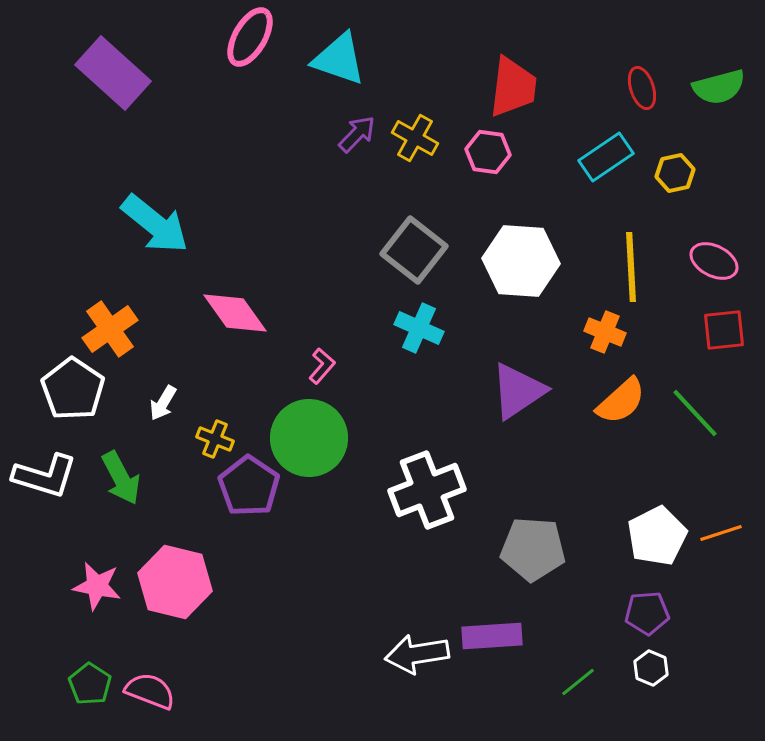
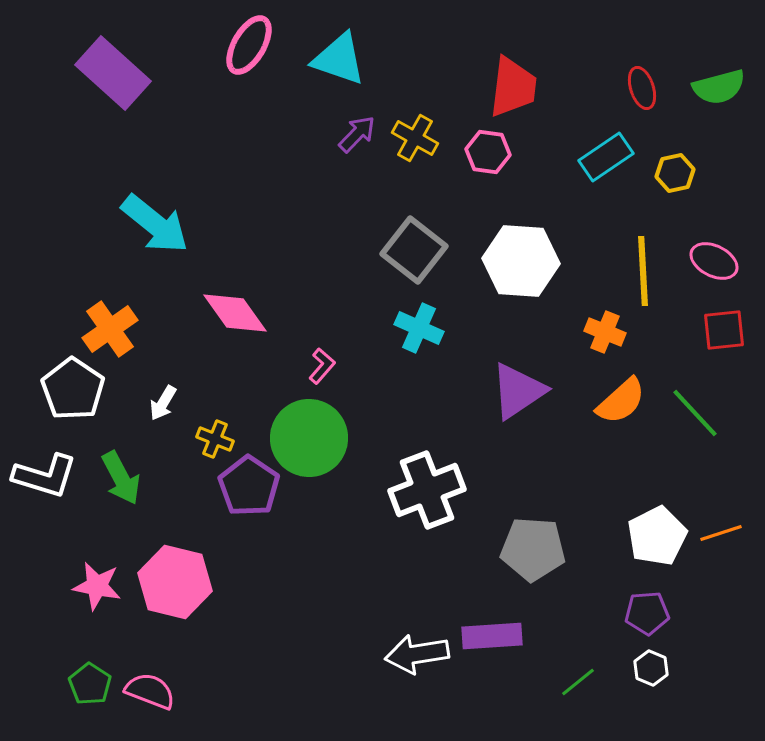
pink ellipse at (250, 37): moved 1 px left, 8 px down
yellow line at (631, 267): moved 12 px right, 4 px down
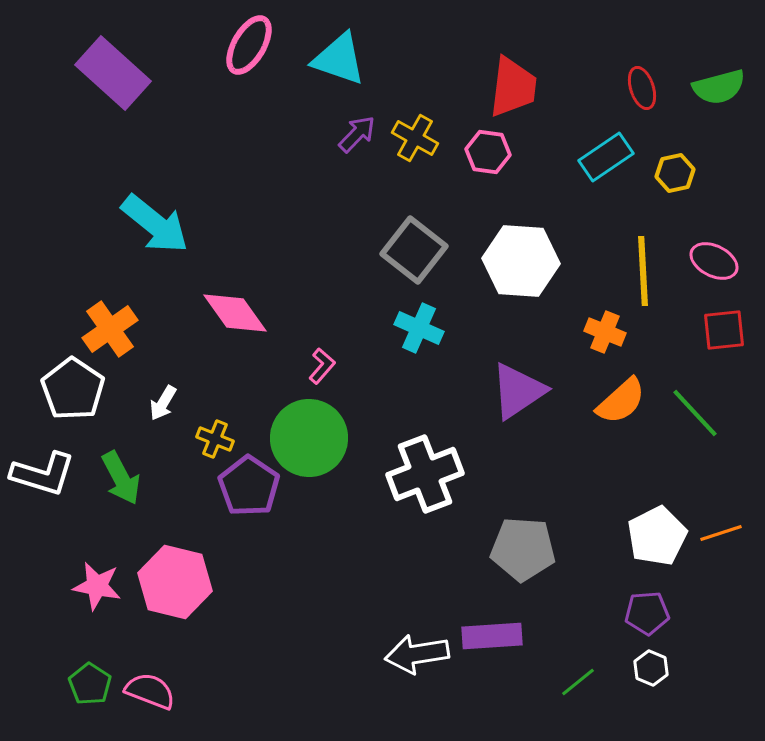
white L-shape at (45, 476): moved 2 px left, 2 px up
white cross at (427, 490): moved 2 px left, 16 px up
gray pentagon at (533, 549): moved 10 px left
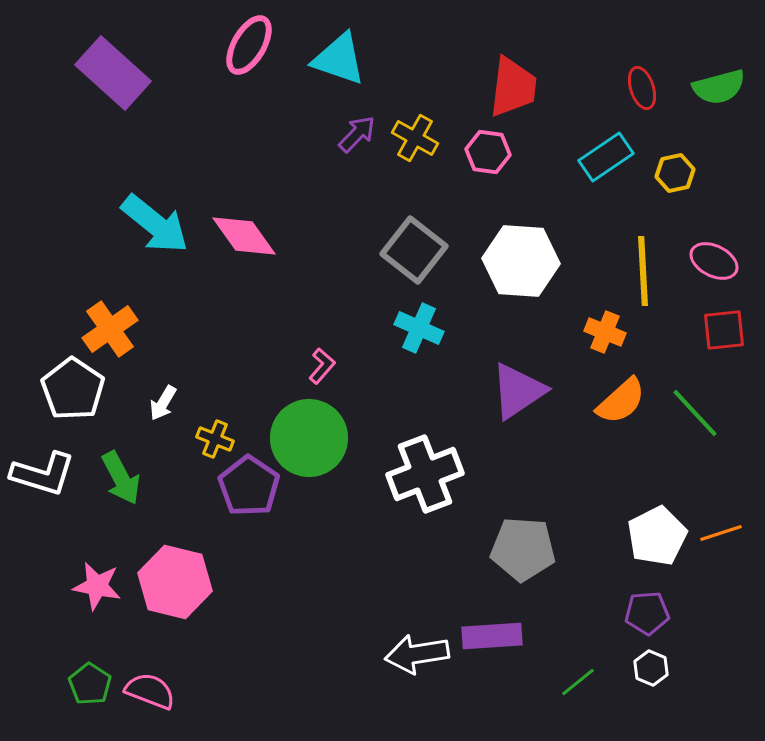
pink diamond at (235, 313): moved 9 px right, 77 px up
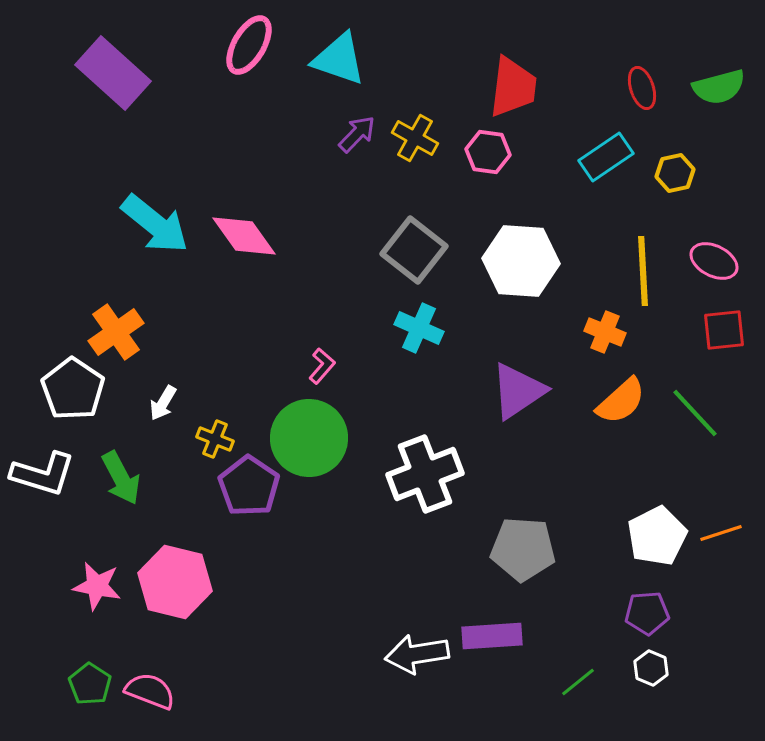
orange cross at (110, 329): moved 6 px right, 3 px down
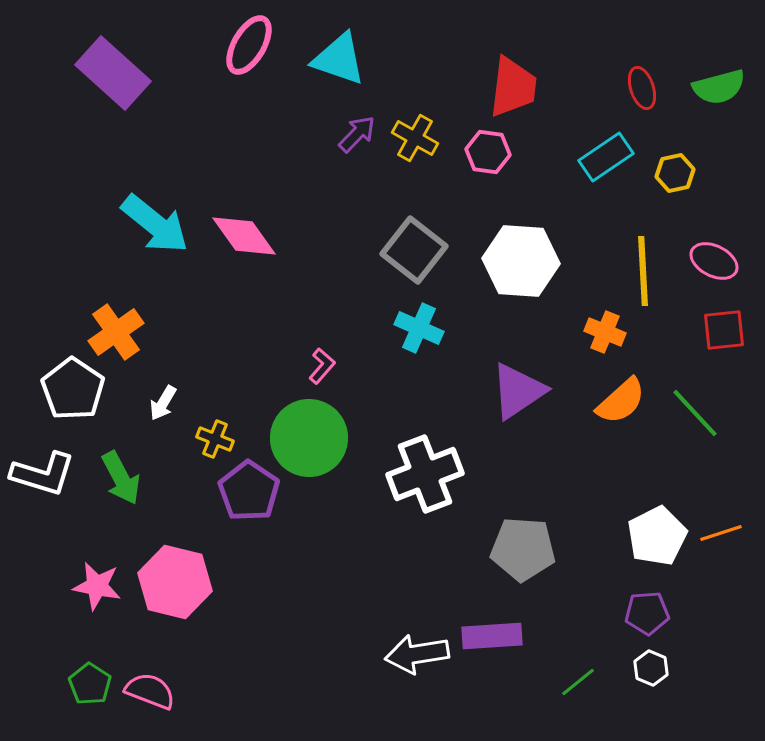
purple pentagon at (249, 486): moved 5 px down
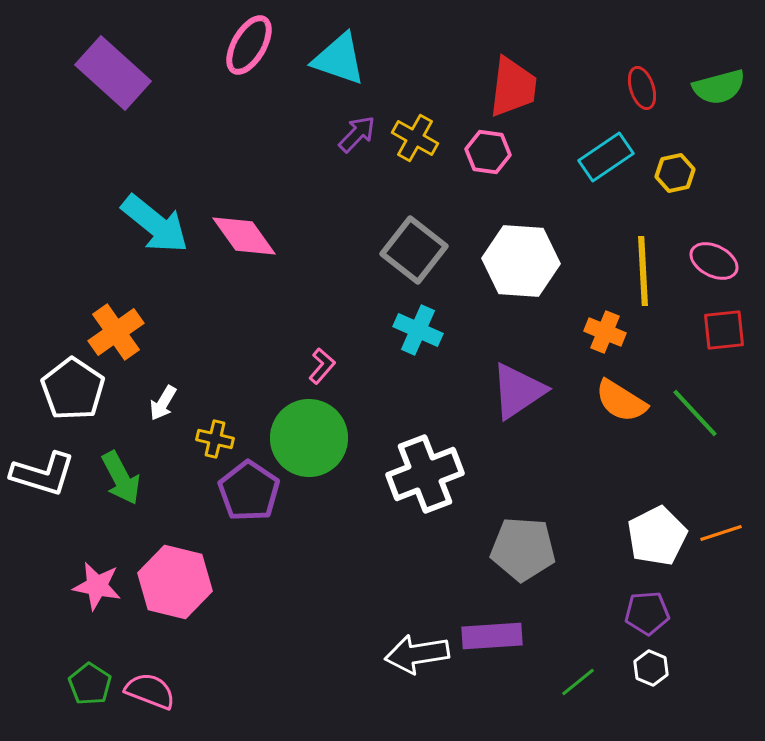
cyan cross at (419, 328): moved 1 px left, 2 px down
orange semicircle at (621, 401): rotated 74 degrees clockwise
yellow cross at (215, 439): rotated 9 degrees counterclockwise
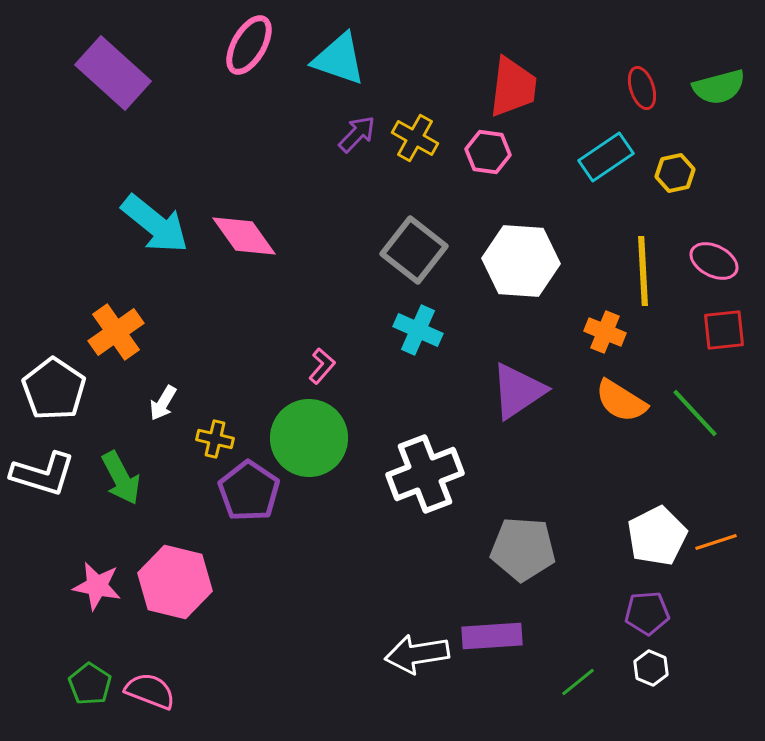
white pentagon at (73, 389): moved 19 px left
orange line at (721, 533): moved 5 px left, 9 px down
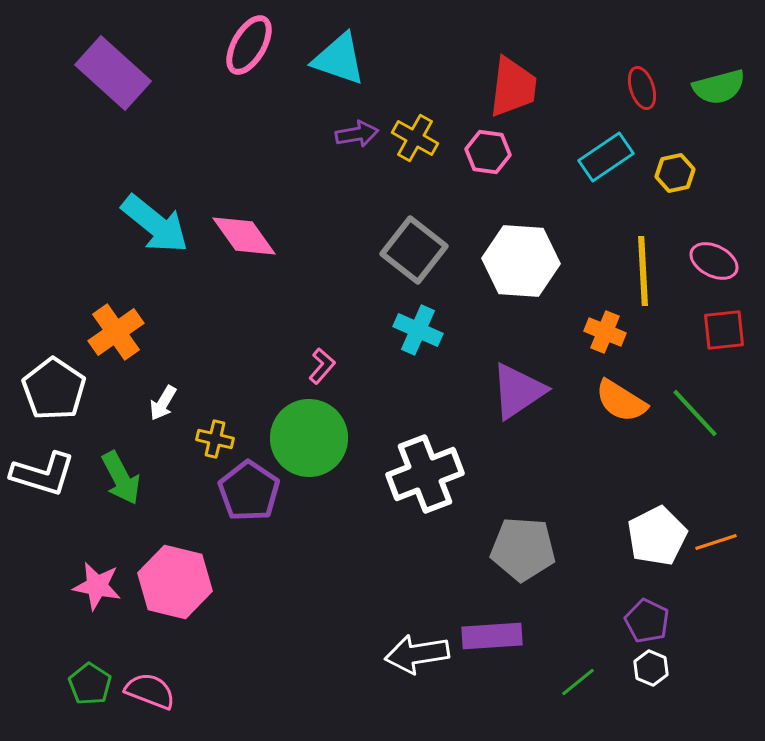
purple arrow at (357, 134): rotated 36 degrees clockwise
purple pentagon at (647, 613): moved 8 px down; rotated 30 degrees clockwise
